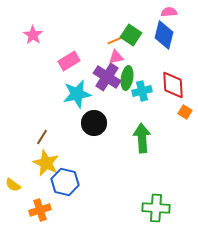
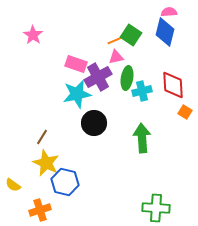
blue diamond: moved 1 px right, 3 px up
pink rectangle: moved 7 px right, 3 px down; rotated 50 degrees clockwise
purple cross: moved 9 px left; rotated 28 degrees clockwise
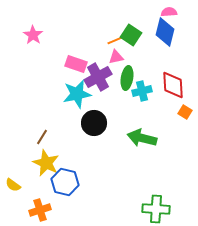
green arrow: rotated 72 degrees counterclockwise
green cross: moved 1 px down
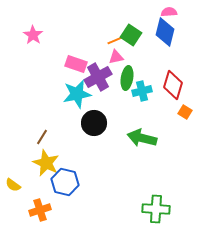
red diamond: rotated 20 degrees clockwise
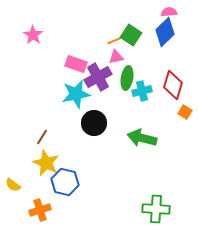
blue diamond: rotated 32 degrees clockwise
cyan star: moved 1 px left
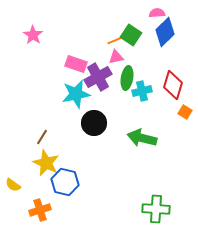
pink semicircle: moved 12 px left, 1 px down
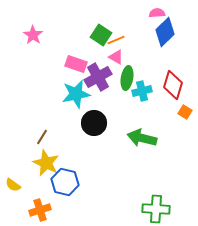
green square: moved 30 px left
pink triangle: rotated 42 degrees clockwise
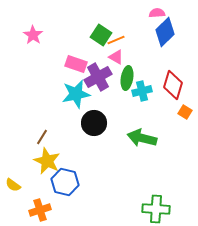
yellow star: moved 1 px right, 2 px up
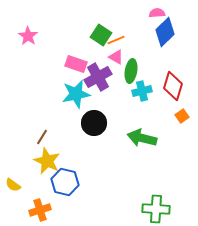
pink star: moved 5 px left, 1 px down
green ellipse: moved 4 px right, 7 px up
red diamond: moved 1 px down
orange square: moved 3 px left, 4 px down; rotated 24 degrees clockwise
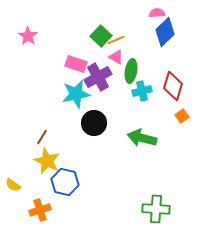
green square: moved 1 px down; rotated 10 degrees clockwise
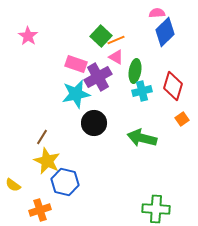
green ellipse: moved 4 px right
orange square: moved 3 px down
